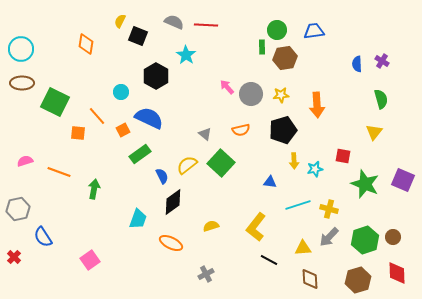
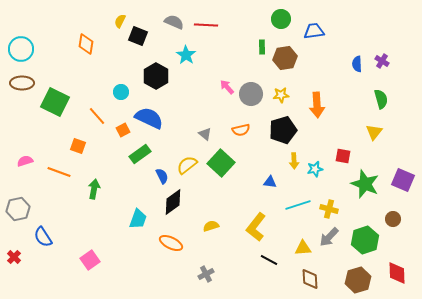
green circle at (277, 30): moved 4 px right, 11 px up
orange square at (78, 133): moved 13 px down; rotated 14 degrees clockwise
brown circle at (393, 237): moved 18 px up
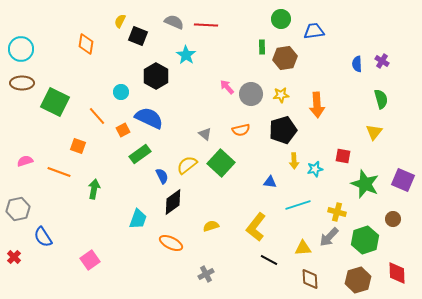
yellow cross at (329, 209): moved 8 px right, 3 px down
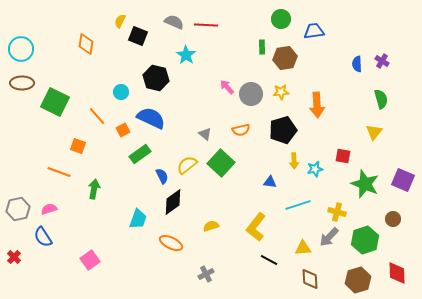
black hexagon at (156, 76): moved 2 px down; rotated 15 degrees counterclockwise
yellow star at (281, 95): moved 3 px up
blue semicircle at (149, 118): moved 2 px right
pink semicircle at (25, 161): moved 24 px right, 48 px down
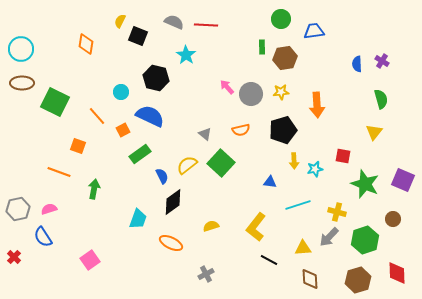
blue semicircle at (151, 118): moved 1 px left, 2 px up
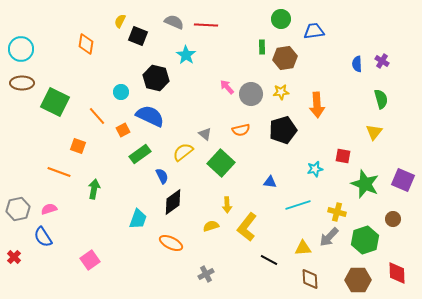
yellow arrow at (294, 161): moved 67 px left, 44 px down
yellow semicircle at (187, 165): moved 4 px left, 13 px up
yellow L-shape at (256, 227): moved 9 px left
brown hexagon at (358, 280): rotated 15 degrees clockwise
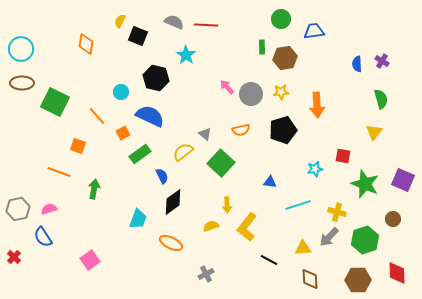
orange square at (123, 130): moved 3 px down
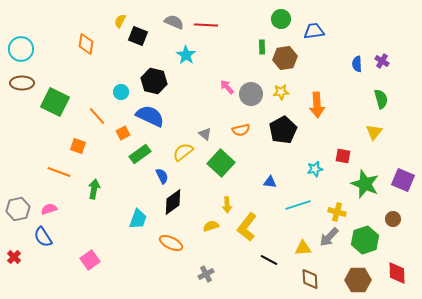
black hexagon at (156, 78): moved 2 px left, 3 px down
black pentagon at (283, 130): rotated 12 degrees counterclockwise
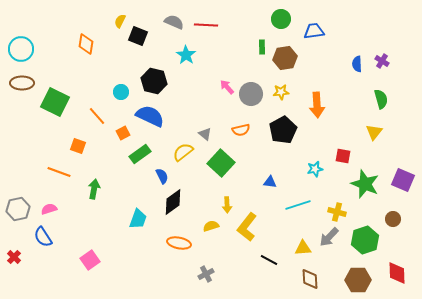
orange ellipse at (171, 243): moved 8 px right; rotated 15 degrees counterclockwise
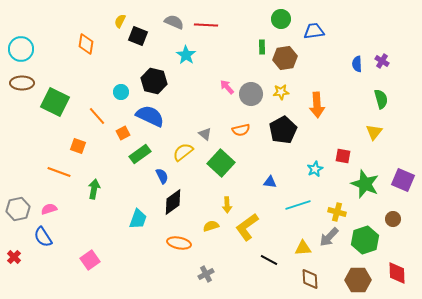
cyan star at (315, 169): rotated 14 degrees counterclockwise
yellow L-shape at (247, 227): rotated 16 degrees clockwise
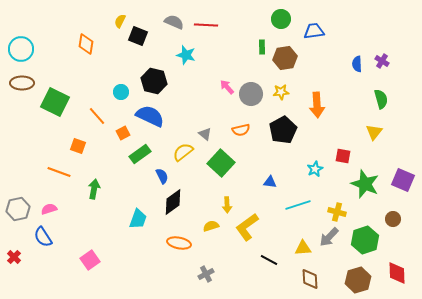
cyan star at (186, 55): rotated 18 degrees counterclockwise
brown hexagon at (358, 280): rotated 15 degrees counterclockwise
